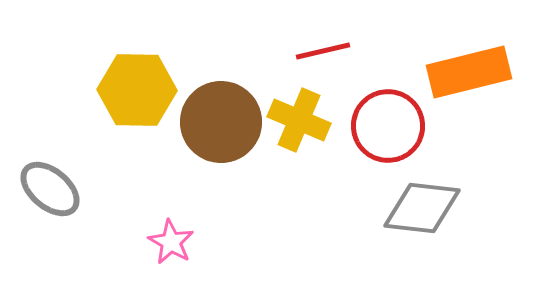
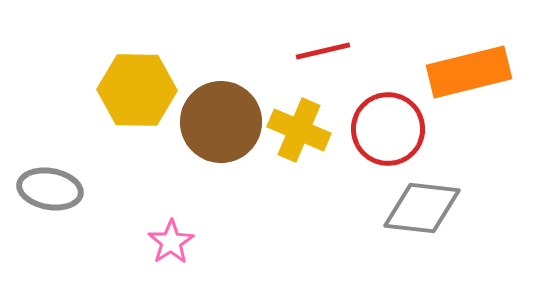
yellow cross: moved 10 px down
red circle: moved 3 px down
gray ellipse: rotated 30 degrees counterclockwise
pink star: rotated 9 degrees clockwise
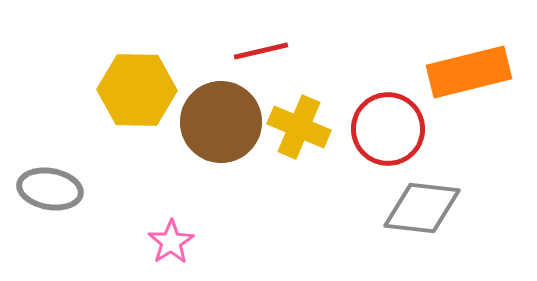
red line: moved 62 px left
yellow cross: moved 3 px up
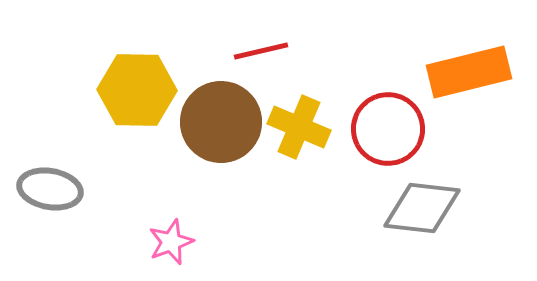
pink star: rotated 12 degrees clockwise
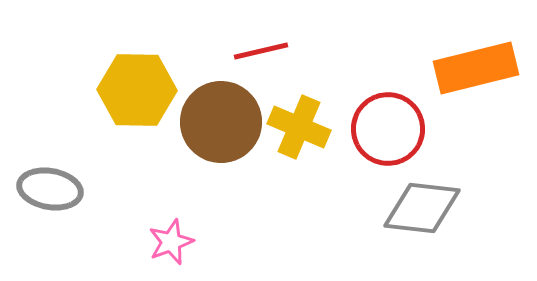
orange rectangle: moved 7 px right, 4 px up
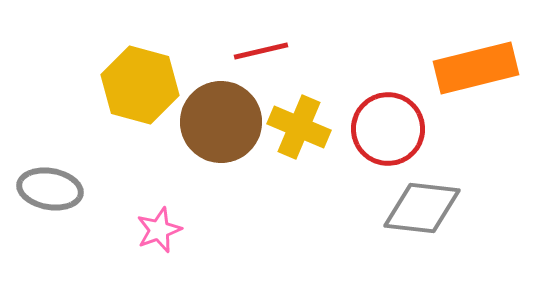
yellow hexagon: moved 3 px right, 5 px up; rotated 14 degrees clockwise
pink star: moved 12 px left, 12 px up
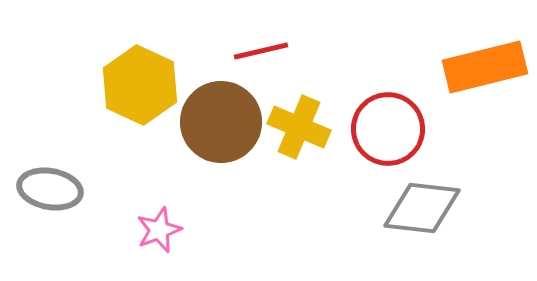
orange rectangle: moved 9 px right, 1 px up
yellow hexagon: rotated 10 degrees clockwise
